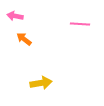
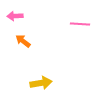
pink arrow: rotated 14 degrees counterclockwise
orange arrow: moved 1 px left, 2 px down
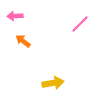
pink line: rotated 48 degrees counterclockwise
yellow arrow: moved 12 px right
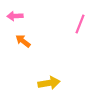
pink line: rotated 24 degrees counterclockwise
yellow arrow: moved 4 px left
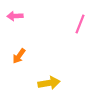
orange arrow: moved 4 px left, 15 px down; rotated 91 degrees counterclockwise
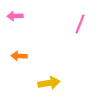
orange arrow: rotated 56 degrees clockwise
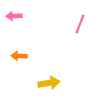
pink arrow: moved 1 px left
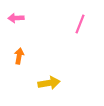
pink arrow: moved 2 px right, 2 px down
orange arrow: rotated 98 degrees clockwise
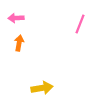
orange arrow: moved 13 px up
yellow arrow: moved 7 px left, 5 px down
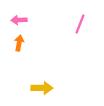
pink arrow: moved 3 px right, 2 px down
yellow arrow: rotated 10 degrees clockwise
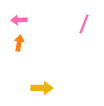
pink line: moved 4 px right
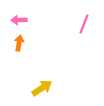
yellow arrow: rotated 35 degrees counterclockwise
